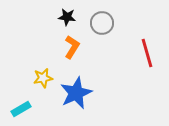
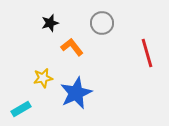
black star: moved 17 px left, 6 px down; rotated 24 degrees counterclockwise
orange L-shape: rotated 70 degrees counterclockwise
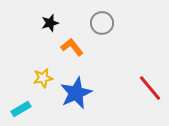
red line: moved 3 px right, 35 px down; rotated 24 degrees counterclockwise
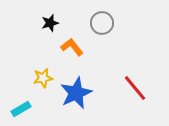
red line: moved 15 px left
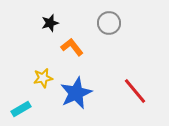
gray circle: moved 7 px right
red line: moved 3 px down
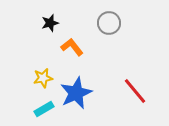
cyan rectangle: moved 23 px right
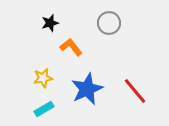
orange L-shape: moved 1 px left
blue star: moved 11 px right, 4 px up
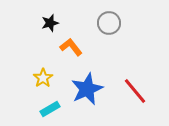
yellow star: rotated 24 degrees counterclockwise
cyan rectangle: moved 6 px right
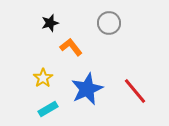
cyan rectangle: moved 2 px left
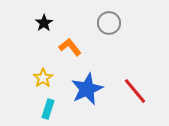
black star: moved 6 px left; rotated 18 degrees counterclockwise
orange L-shape: moved 1 px left
cyan rectangle: rotated 42 degrees counterclockwise
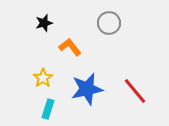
black star: rotated 18 degrees clockwise
blue star: rotated 12 degrees clockwise
